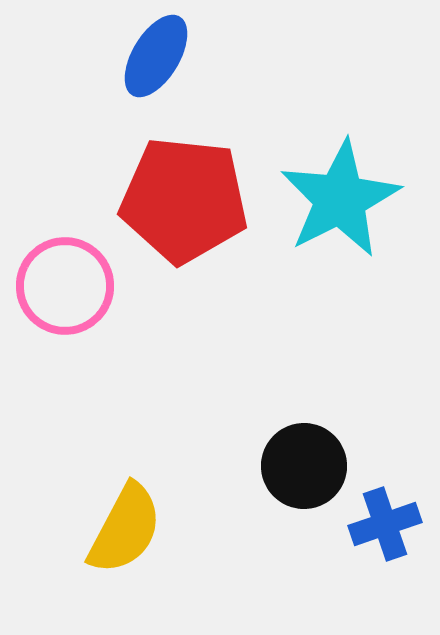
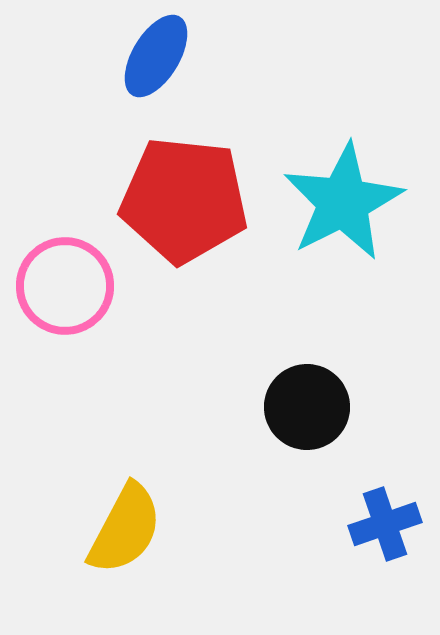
cyan star: moved 3 px right, 3 px down
black circle: moved 3 px right, 59 px up
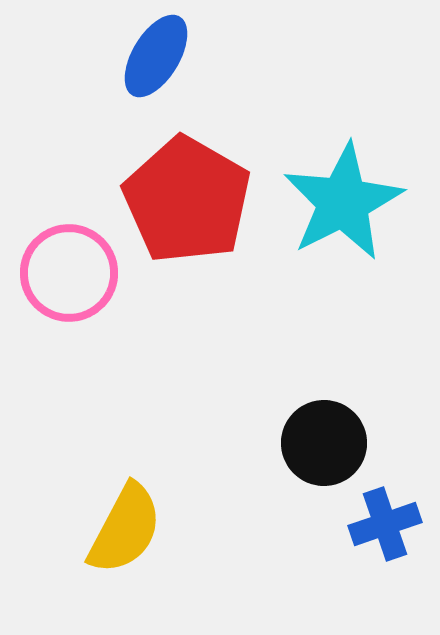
red pentagon: moved 3 px right; rotated 24 degrees clockwise
pink circle: moved 4 px right, 13 px up
black circle: moved 17 px right, 36 px down
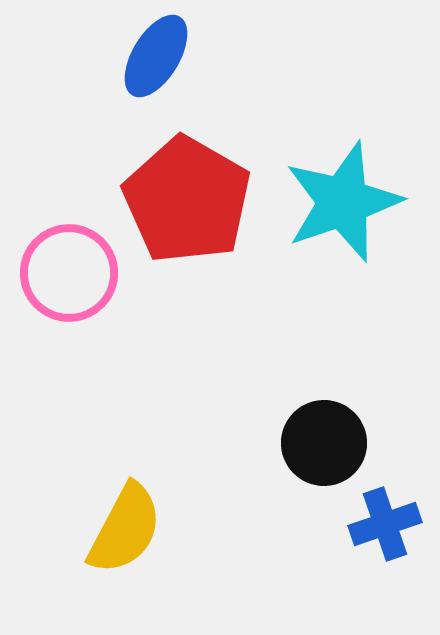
cyan star: rotated 8 degrees clockwise
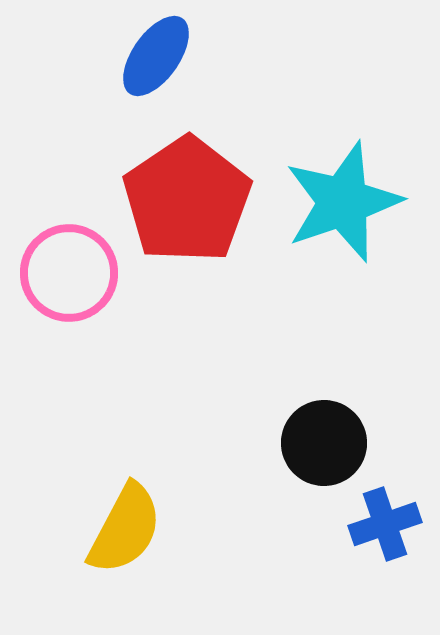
blue ellipse: rotated 4 degrees clockwise
red pentagon: rotated 8 degrees clockwise
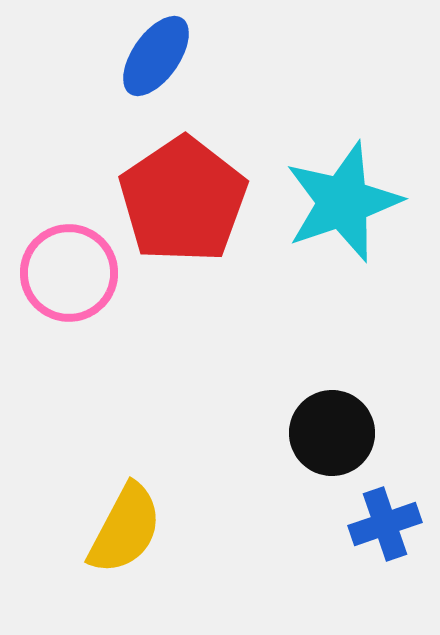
red pentagon: moved 4 px left
black circle: moved 8 px right, 10 px up
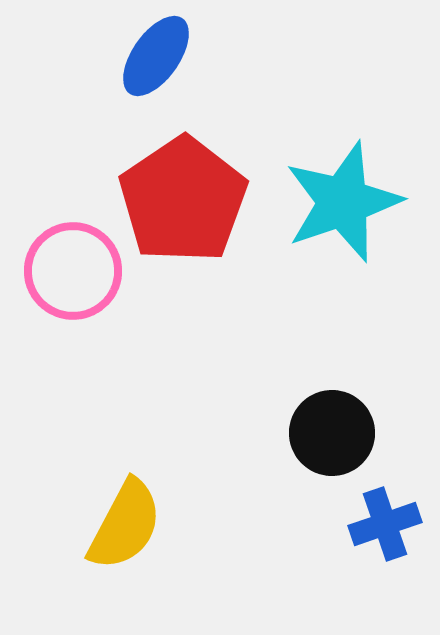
pink circle: moved 4 px right, 2 px up
yellow semicircle: moved 4 px up
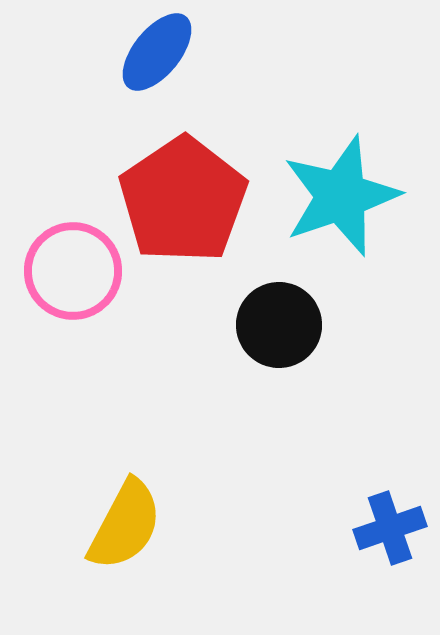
blue ellipse: moved 1 px right, 4 px up; rotated 4 degrees clockwise
cyan star: moved 2 px left, 6 px up
black circle: moved 53 px left, 108 px up
blue cross: moved 5 px right, 4 px down
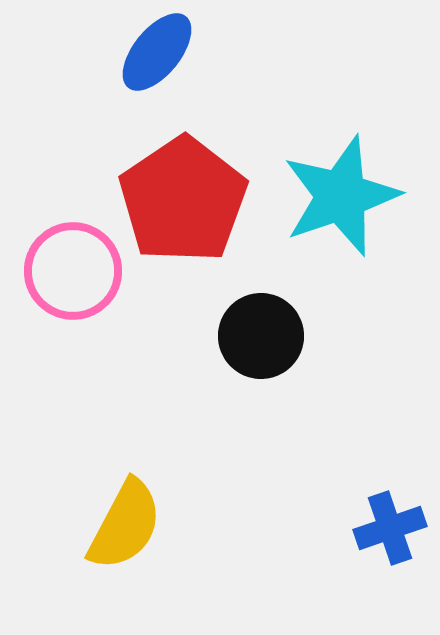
black circle: moved 18 px left, 11 px down
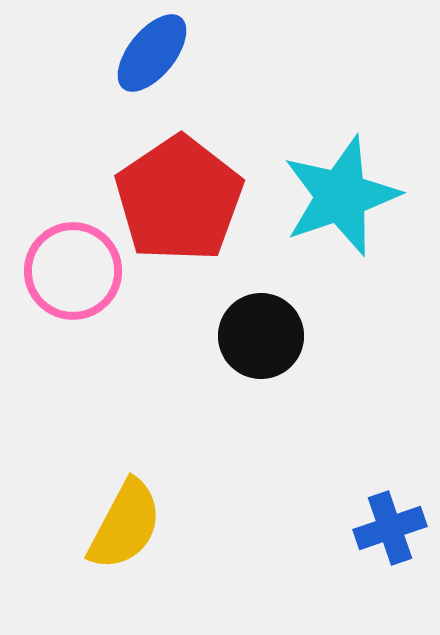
blue ellipse: moved 5 px left, 1 px down
red pentagon: moved 4 px left, 1 px up
